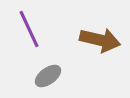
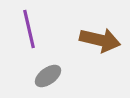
purple line: rotated 12 degrees clockwise
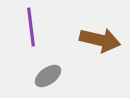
purple line: moved 2 px right, 2 px up; rotated 6 degrees clockwise
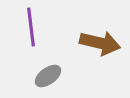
brown arrow: moved 3 px down
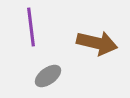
brown arrow: moved 3 px left
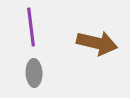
gray ellipse: moved 14 px left, 3 px up; rotated 56 degrees counterclockwise
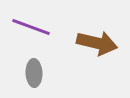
purple line: rotated 63 degrees counterclockwise
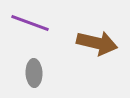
purple line: moved 1 px left, 4 px up
